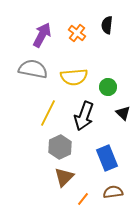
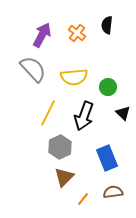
gray semicircle: rotated 36 degrees clockwise
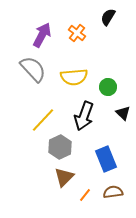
black semicircle: moved 1 px right, 8 px up; rotated 24 degrees clockwise
yellow line: moved 5 px left, 7 px down; rotated 16 degrees clockwise
blue rectangle: moved 1 px left, 1 px down
orange line: moved 2 px right, 4 px up
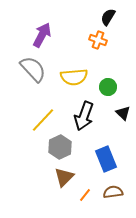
orange cross: moved 21 px right, 7 px down; rotated 18 degrees counterclockwise
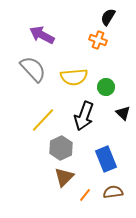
purple arrow: rotated 90 degrees counterclockwise
green circle: moved 2 px left
gray hexagon: moved 1 px right, 1 px down
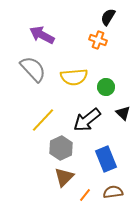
black arrow: moved 3 px right, 4 px down; rotated 32 degrees clockwise
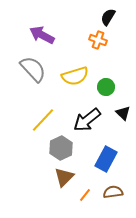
yellow semicircle: moved 1 px right, 1 px up; rotated 12 degrees counterclockwise
blue rectangle: rotated 50 degrees clockwise
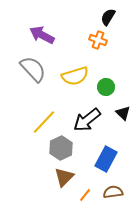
yellow line: moved 1 px right, 2 px down
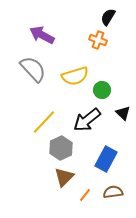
green circle: moved 4 px left, 3 px down
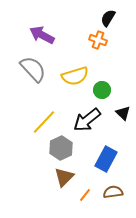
black semicircle: moved 1 px down
